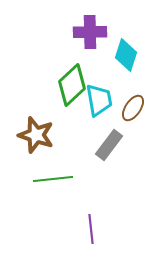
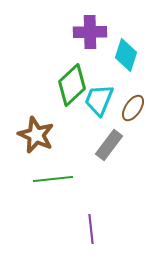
cyan trapezoid: rotated 148 degrees counterclockwise
brown star: rotated 6 degrees clockwise
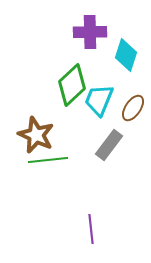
green line: moved 5 px left, 19 px up
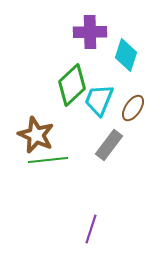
purple line: rotated 24 degrees clockwise
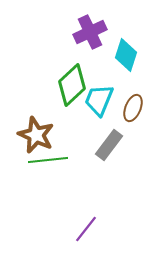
purple cross: rotated 24 degrees counterclockwise
brown ellipse: rotated 12 degrees counterclockwise
purple line: moved 5 px left; rotated 20 degrees clockwise
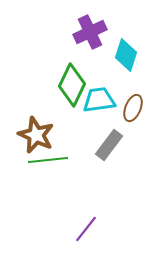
green diamond: rotated 21 degrees counterclockwise
cyan trapezoid: rotated 60 degrees clockwise
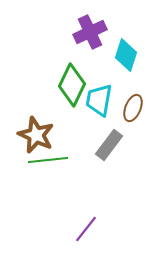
cyan trapezoid: rotated 72 degrees counterclockwise
